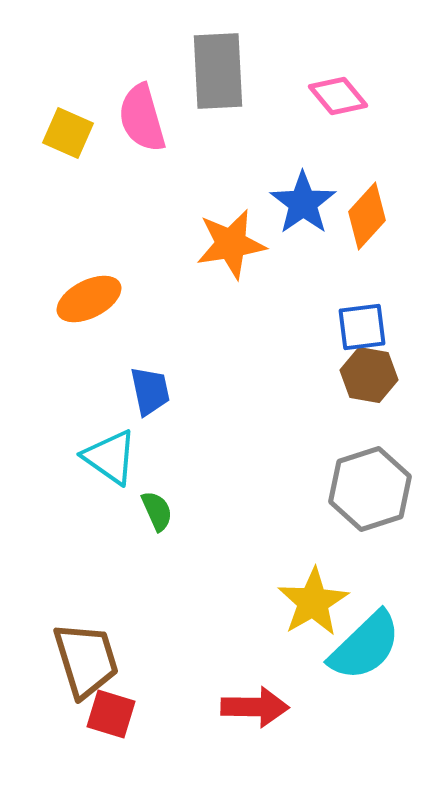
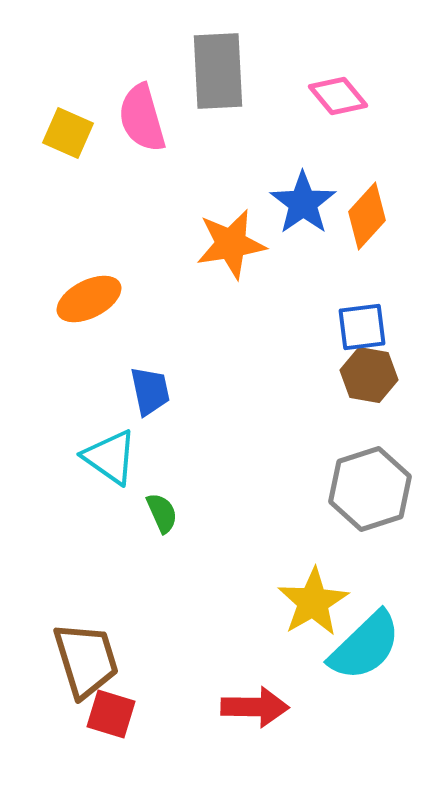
green semicircle: moved 5 px right, 2 px down
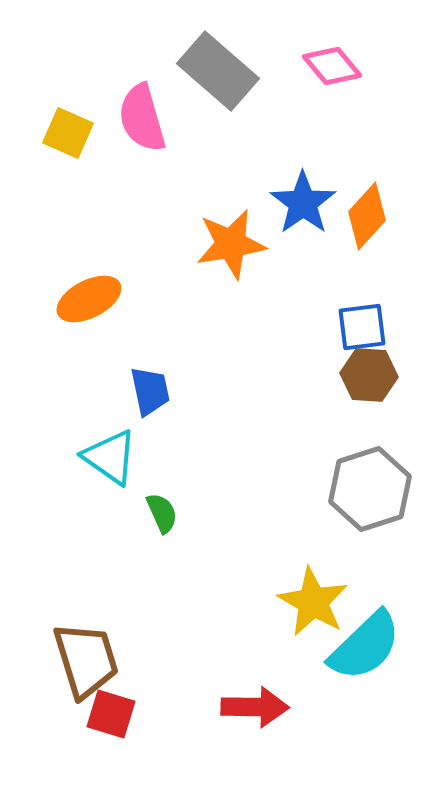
gray rectangle: rotated 46 degrees counterclockwise
pink diamond: moved 6 px left, 30 px up
brown hexagon: rotated 6 degrees counterclockwise
yellow star: rotated 12 degrees counterclockwise
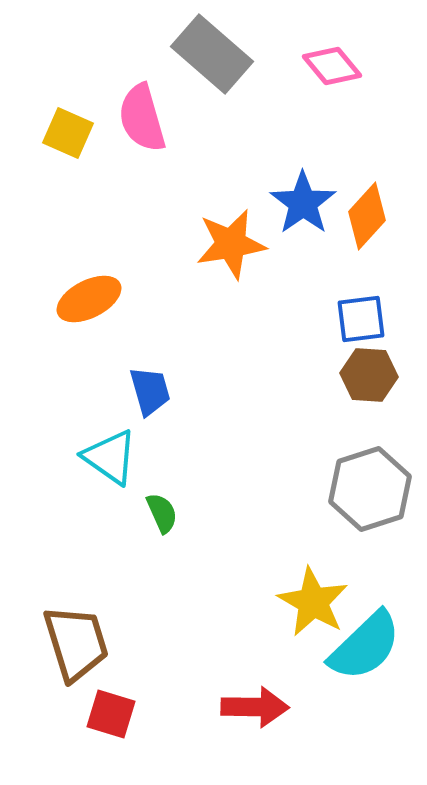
gray rectangle: moved 6 px left, 17 px up
blue square: moved 1 px left, 8 px up
blue trapezoid: rotated 4 degrees counterclockwise
brown trapezoid: moved 10 px left, 17 px up
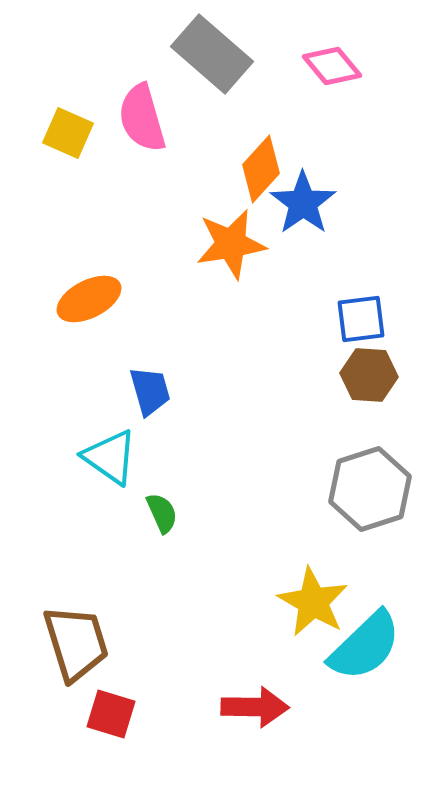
orange diamond: moved 106 px left, 47 px up
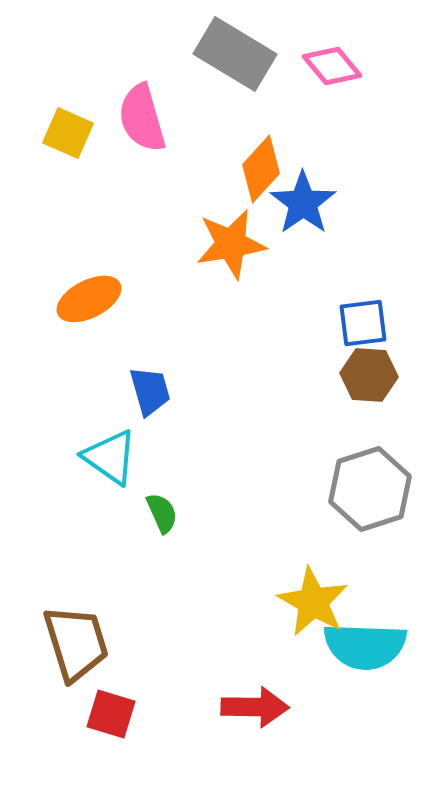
gray rectangle: moved 23 px right; rotated 10 degrees counterclockwise
blue square: moved 2 px right, 4 px down
cyan semicircle: rotated 46 degrees clockwise
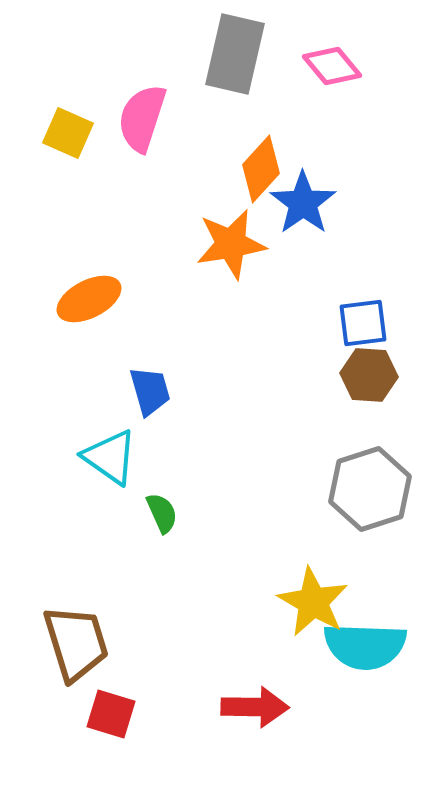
gray rectangle: rotated 72 degrees clockwise
pink semicircle: rotated 34 degrees clockwise
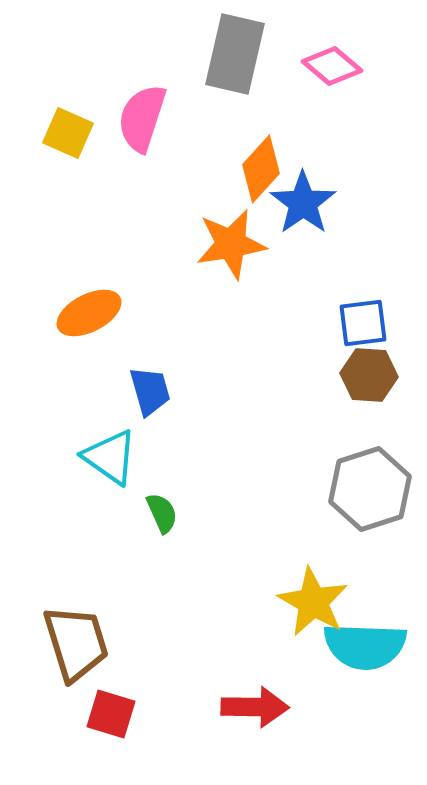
pink diamond: rotated 10 degrees counterclockwise
orange ellipse: moved 14 px down
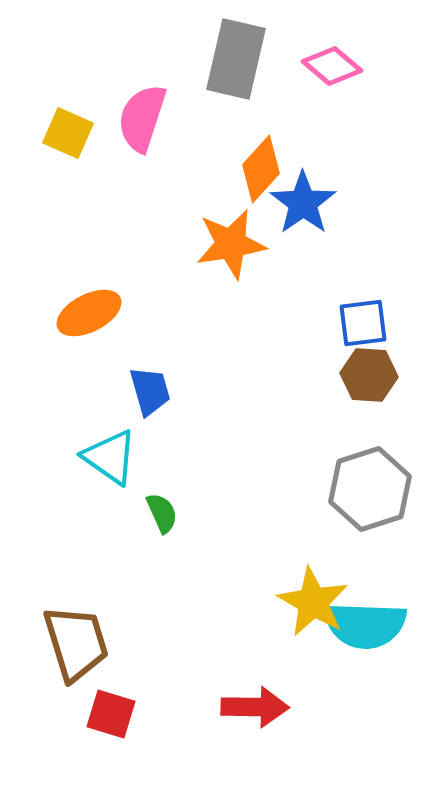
gray rectangle: moved 1 px right, 5 px down
cyan semicircle: moved 21 px up
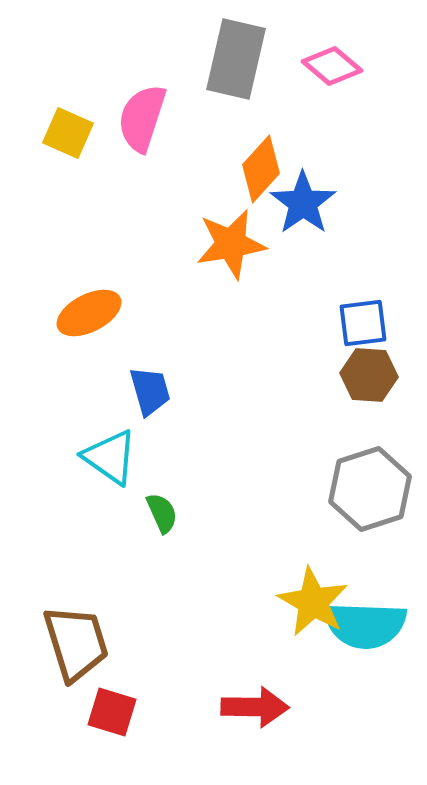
red square: moved 1 px right, 2 px up
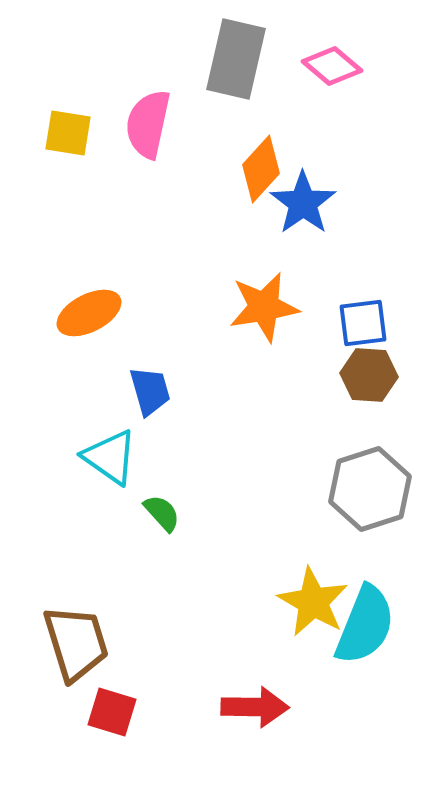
pink semicircle: moved 6 px right, 6 px down; rotated 6 degrees counterclockwise
yellow square: rotated 15 degrees counterclockwise
orange star: moved 33 px right, 63 px down
green semicircle: rotated 18 degrees counterclockwise
cyan semicircle: rotated 70 degrees counterclockwise
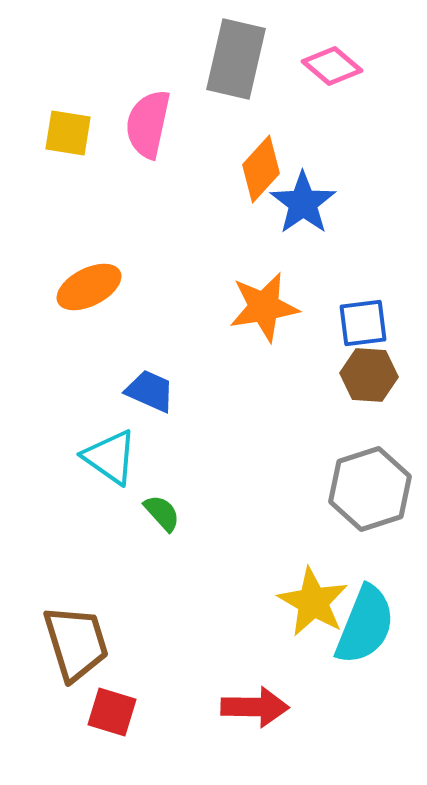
orange ellipse: moved 26 px up
blue trapezoid: rotated 50 degrees counterclockwise
